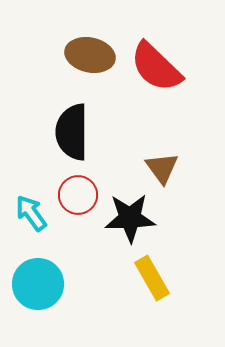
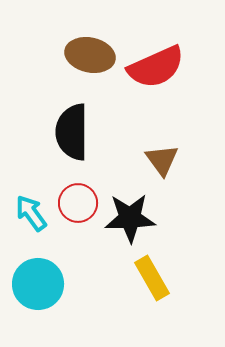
red semicircle: rotated 68 degrees counterclockwise
brown triangle: moved 8 px up
red circle: moved 8 px down
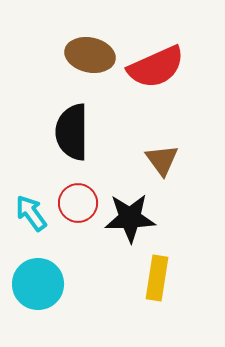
yellow rectangle: moved 5 px right; rotated 39 degrees clockwise
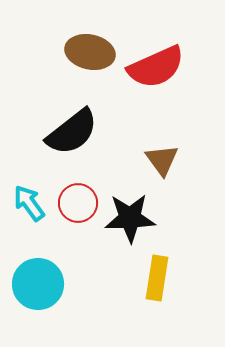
brown ellipse: moved 3 px up
black semicircle: rotated 128 degrees counterclockwise
cyan arrow: moved 2 px left, 10 px up
